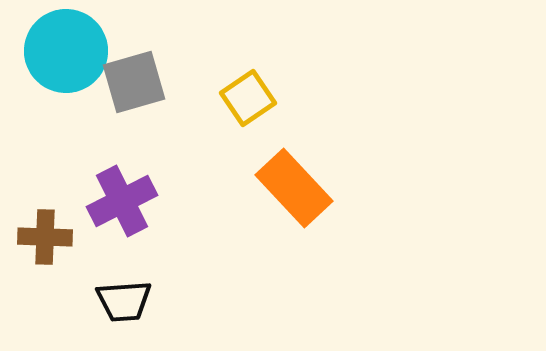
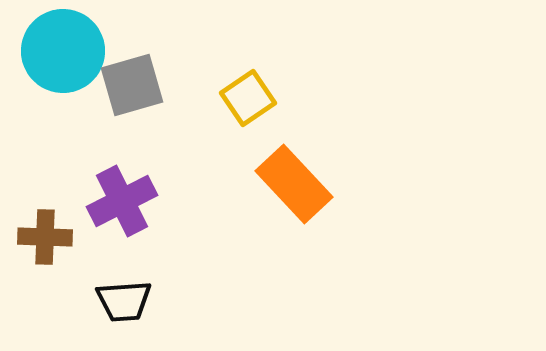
cyan circle: moved 3 px left
gray square: moved 2 px left, 3 px down
orange rectangle: moved 4 px up
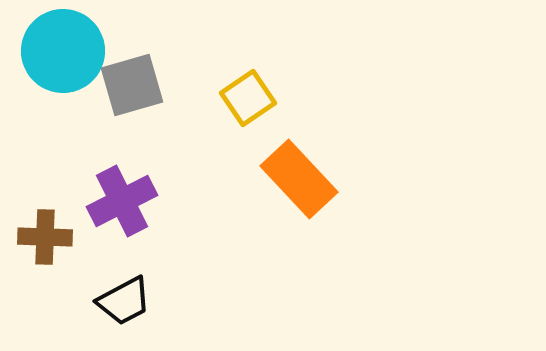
orange rectangle: moved 5 px right, 5 px up
black trapezoid: rotated 24 degrees counterclockwise
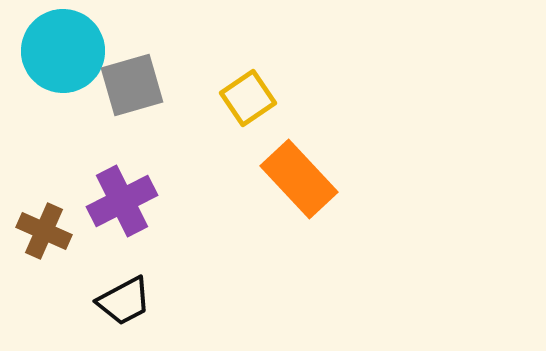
brown cross: moved 1 px left, 6 px up; rotated 22 degrees clockwise
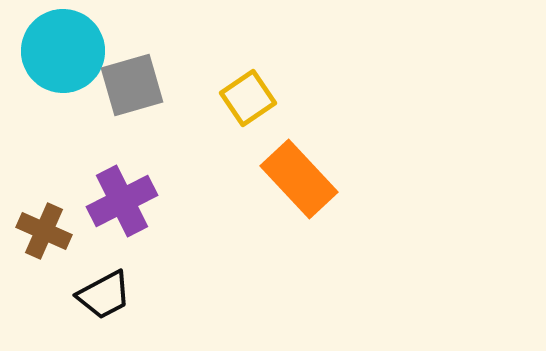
black trapezoid: moved 20 px left, 6 px up
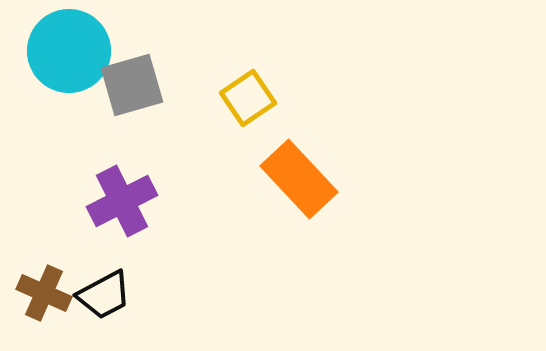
cyan circle: moved 6 px right
brown cross: moved 62 px down
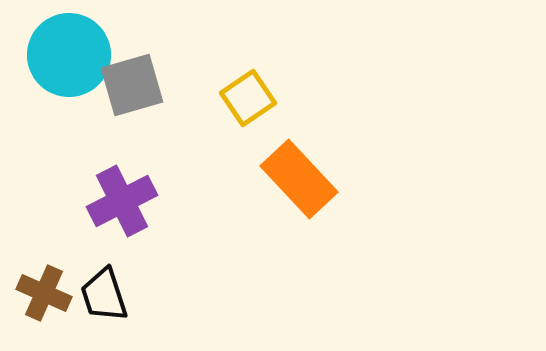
cyan circle: moved 4 px down
black trapezoid: rotated 100 degrees clockwise
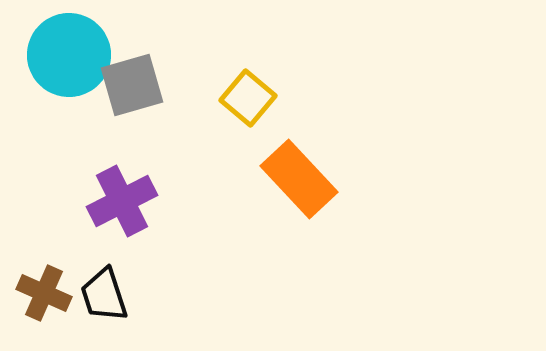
yellow square: rotated 16 degrees counterclockwise
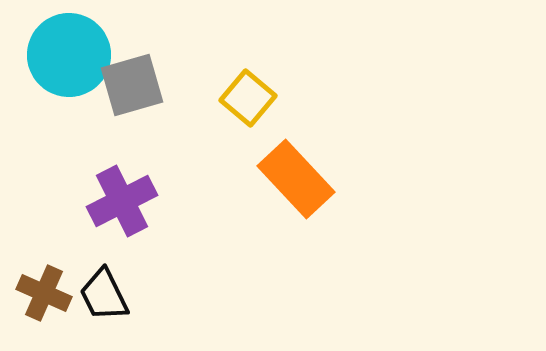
orange rectangle: moved 3 px left
black trapezoid: rotated 8 degrees counterclockwise
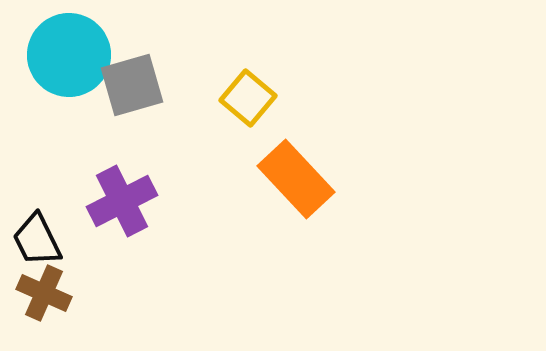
black trapezoid: moved 67 px left, 55 px up
